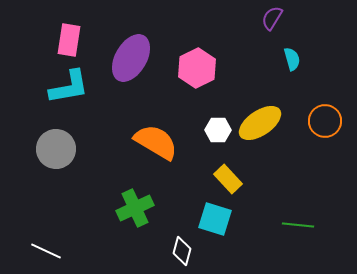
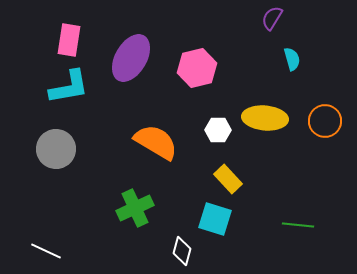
pink hexagon: rotated 12 degrees clockwise
yellow ellipse: moved 5 px right, 5 px up; rotated 39 degrees clockwise
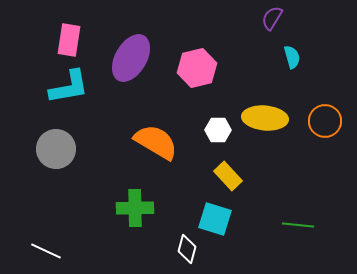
cyan semicircle: moved 2 px up
yellow rectangle: moved 3 px up
green cross: rotated 24 degrees clockwise
white diamond: moved 5 px right, 2 px up
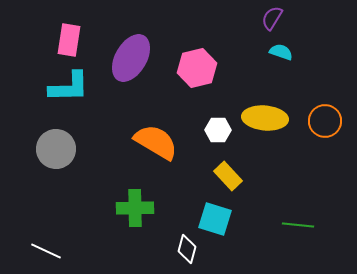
cyan semicircle: moved 11 px left, 5 px up; rotated 55 degrees counterclockwise
cyan L-shape: rotated 9 degrees clockwise
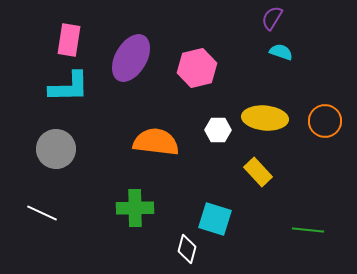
orange semicircle: rotated 24 degrees counterclockwise
yellow rectangle: moved 30 px right, 4 px up
green line: moved 10 px right, 5 px down
white line: moved 4 px left, 38 px up
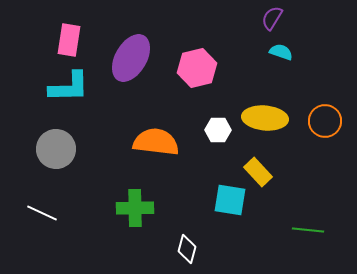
cyan square: moved 15 px right, 19 px up; rotated 8 degrees counterclockwise
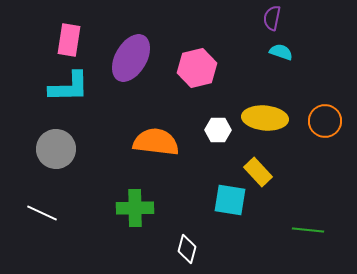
purple semicircle: rotated 20 degrees counterclockwise
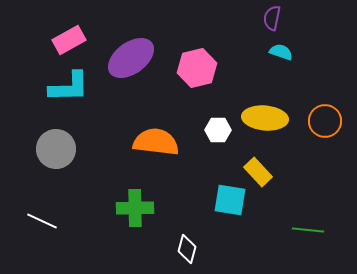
pink rectangle: rotated 52 degrees clockwise
purple ellipse: rotated 24 degrees clockwise
white line: moved 8 px down
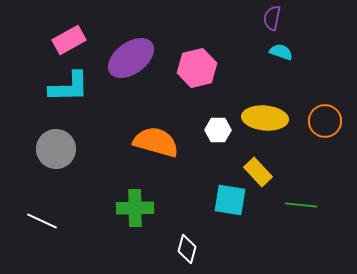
orange semicircle: rotated 9 degrees clockwise
green line: moved 7 px left, 25 px up
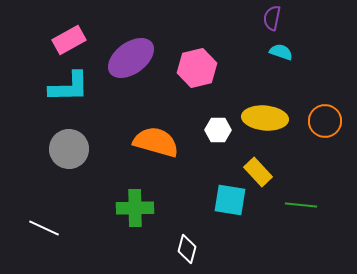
gray circle: moved 13 px right
white line: moved 2 px right, 7 px down
